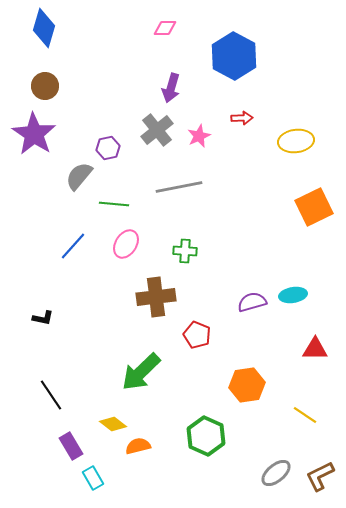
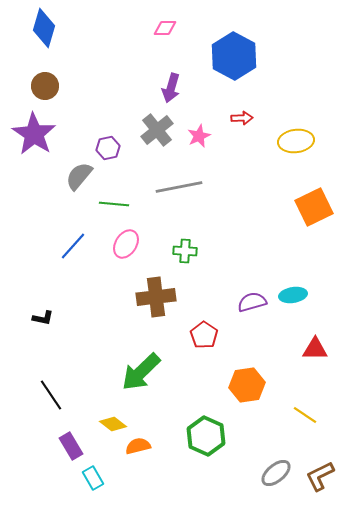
red pentagon: moved 7 px right; rotated 12 degrees clockwise
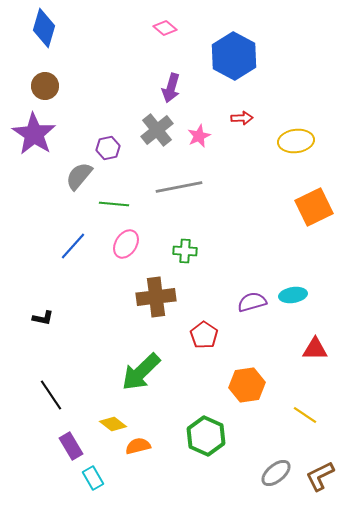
pink diamond: rotated 40 degrees clockwise
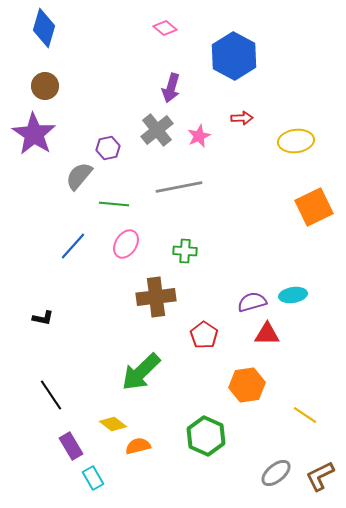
red triangle: moved 48 px left, 15 px up
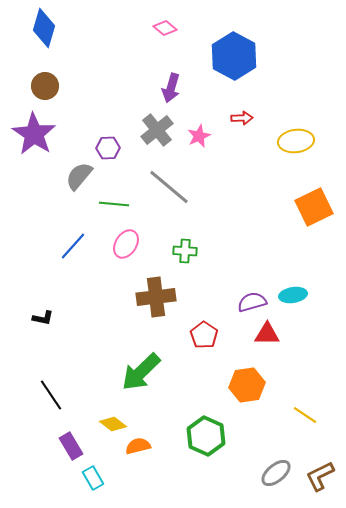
purple hexagon: rotated 10 degrees clockwise
gray line: moved 10 px left; rotated 51 degrees clockwise
